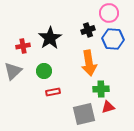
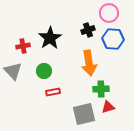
gray triangle: rotated 30 degrees counterclockwise
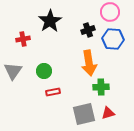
pink circle: moved 1 px right, 1 px up
black star: moved 17 px up
red cross: moved 7 px up
gray triangle: rotated 18 degrees clockwise
green cross: moved 2 px up
red triangle: moved 6 px down
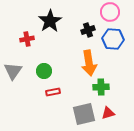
red cross: moved 4 px right
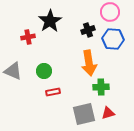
red cross: moved 1 px right, 2 px up
gray triangle: rotated 42 degrees counterclockwise
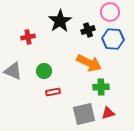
black star: moved 10 px right
orange arrow: rotated 55 degrees counterclockwise
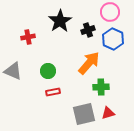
blue hexagon: rotated 20 degrees clockwise
orange arrow: rotated 75 degrees counterclockwise
green circle: moved 4 px right
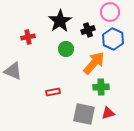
orange arrow: moved 5 px right
green circle: moved 18 px right, 22 px up
gray square: rotated 25 degrees clockwise
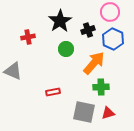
gray square: moved 2 px up
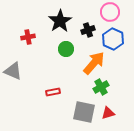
green cross: rotated 28 degrees counterclockwise
